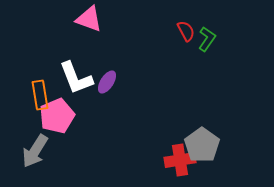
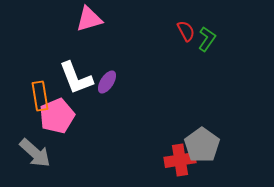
pink triangle: rotated 36 degrees counterclockwise
orange rectangle: moved 1 px down
gray arrow: moved 2 px down; rotated 80 degrees counterclockwise
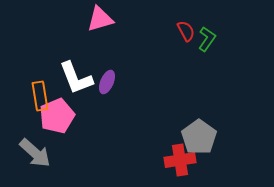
pink triangle: moved 11 px right
purple ellipse: rotated 10 degrees counterclockwise
gray pentagon: moved 3 px left, 8 px up
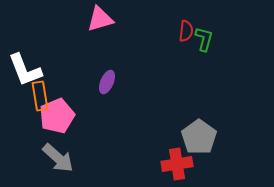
red semicircle: rotated 35 degrees clockwise
green L-shape: moved 3 px left; rotated 20 degrees counterclockwise
white L-shape: moved 51 px left, 8 px up
gray arrow: moved 23 px right, 5 px down
red cross: moved 3 px left, 4 px down
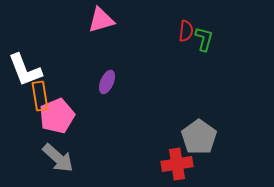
pink triangle: moved 1 px right, 1 px down
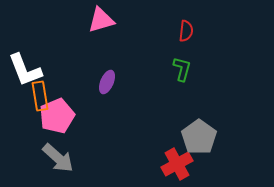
green L-shape: moved 22 px left, 30 px down
red cross: rotated 20 degrees counterclockwise
